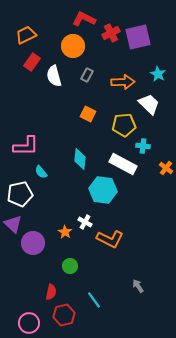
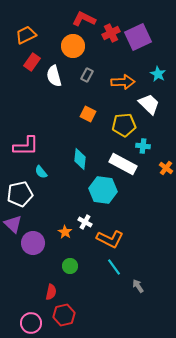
purple square: rotated 12 degrees counterclockwise
cyan line: moved 20 px right, 33 px up
pink circle: moved 2 px right
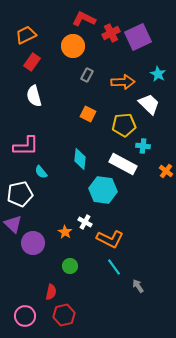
white semicircle: moved 20 px left, 20 px down
orange cross: moved 3 px down
pink circle: moved 6 px left, 7 px up
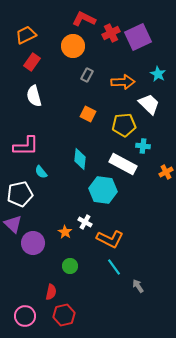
orange cross: moved 1 px down; rotated 24 degrees clockwise
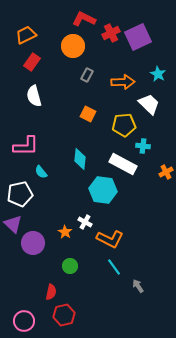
pink circle: moved 1 px left, 5 px down
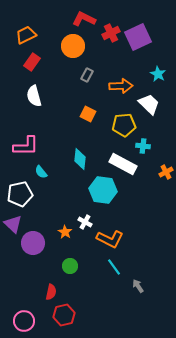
orange arrow: moved 2 px left, 4 px down
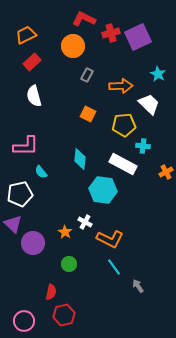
red cross: rotated 12 degrees clockwise
red rectangle: rotated 12 degrees clockwise
green circle: moved 1 px left, 2 px up
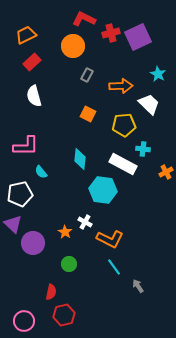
cyan cross: moved 3 px down
